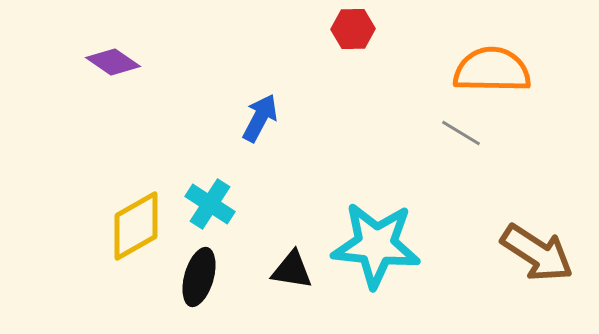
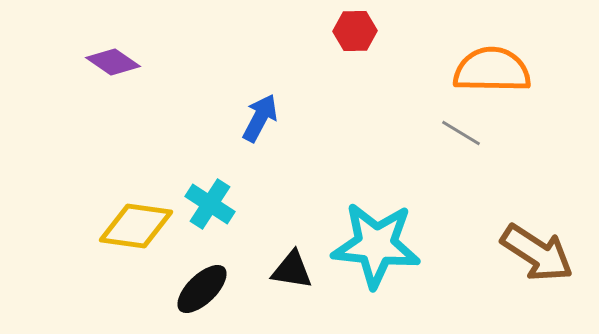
red hexagon: moved 2 px right, 2 px down
yellow diamond: rotated 38 degrees clockwise
black ellipse: moved 3 px right, 12 px down; rotated 30 degrees clockwise
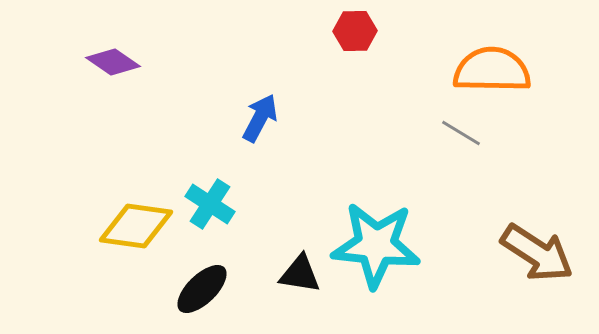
black triangle: moved 8 px right, 4 px down
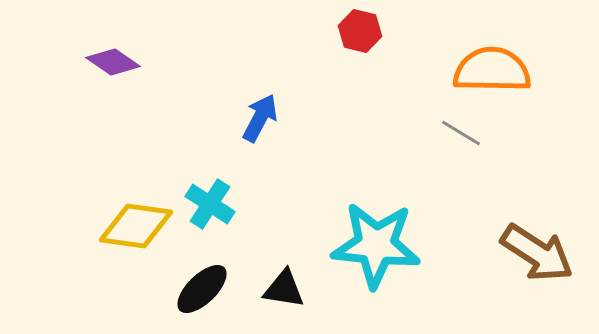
red hexagon: moved 5 px right; rotated 15 degrees clockwise
black triangle: moved 16 px left, 15 px down
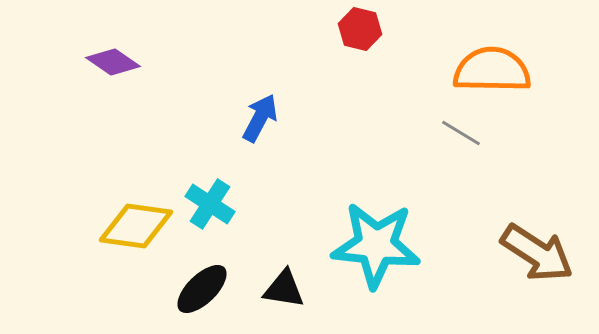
red hexagon: moved 2 px up
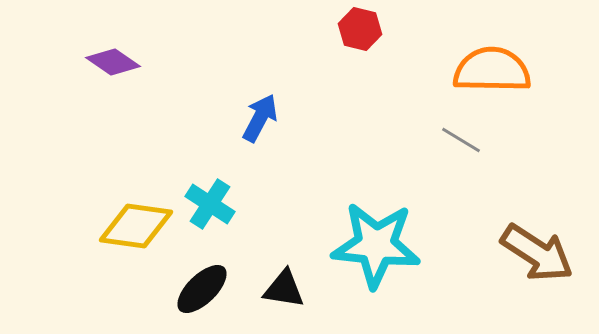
gray line: moved 7 px down
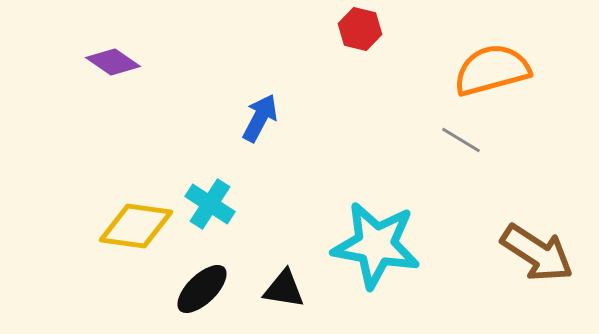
orange semicircle: rotated 16 degrees counterclockwise
cyan star: rotated 4 degrees clockwise
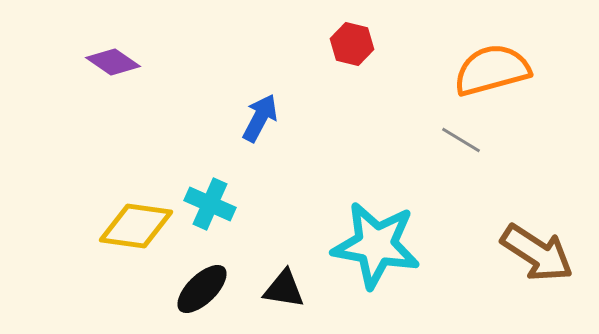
red hexagon: moved 8 px left, 15 px down
cyan cross: rotated 9 degrees counterclockwise
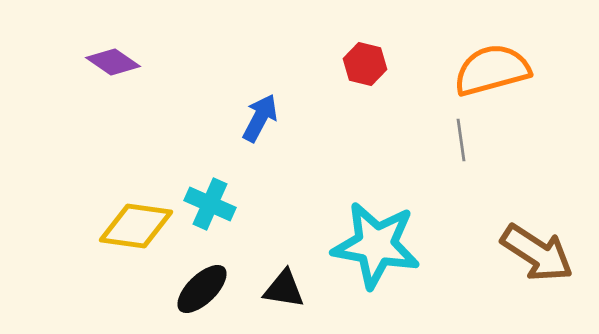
red hexagon: moved 13 px right, 20 px down
gray line: rotated 51 degrees clockwise
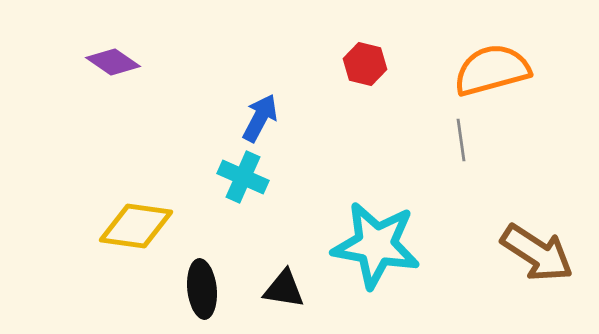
cyan cross: moved 33 px right, 27 px up
black ellipse: rotated 52 degrees counterclockwise
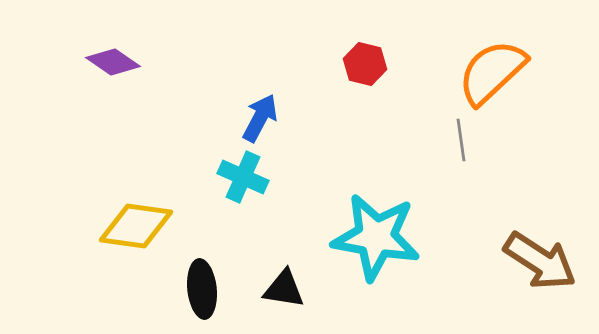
orange semicircle: moved 2 px down; rotated 28 degrees counterclockwise
cyan star: moved 8 px up
brown arrow: moved 3 px right, 8 px down
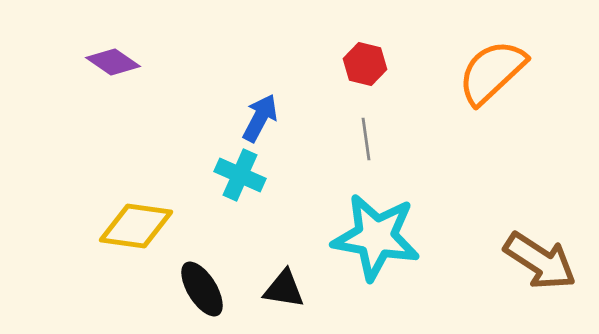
gray line: moved 95 px left, 1 px up
cyan cross: moved 3 px left, 2 px up
black ellipse: rotated 26 degrees counterclockwise
